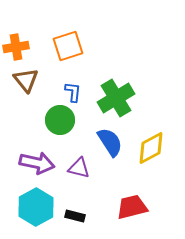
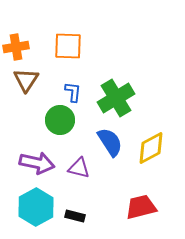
orange square: rotated 20 degrees clockwise
brown triangle: rotated 12 degrees clockwise
red trapezoid: moved 9 px right
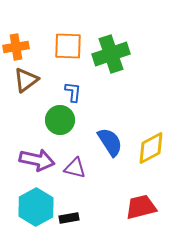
brown triangle: rotated 20 degrees clockwise
green cross: moved 5 px left, 44 px up; rotated 12 degrees clockwise
purple arrow: moved 3 px up
purple triangle: moved 4 px left
black rectangle: moved 6 px left, 2 px down; rotated 24 degrees counterclockwise
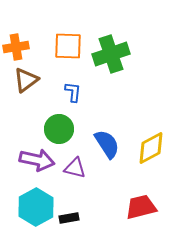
green circle: moved 1 px left, 9 px down
blue semicircle: moved 3 px left, 2 px down
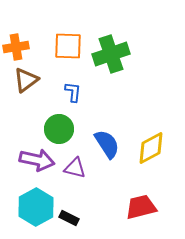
black rectangle: rotated 36 degrees clockwise
